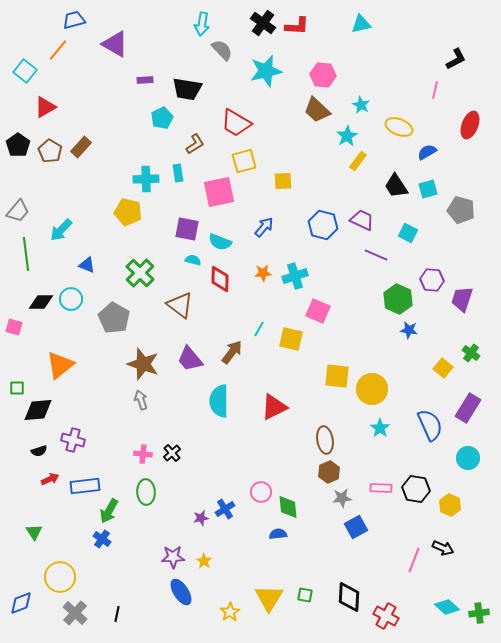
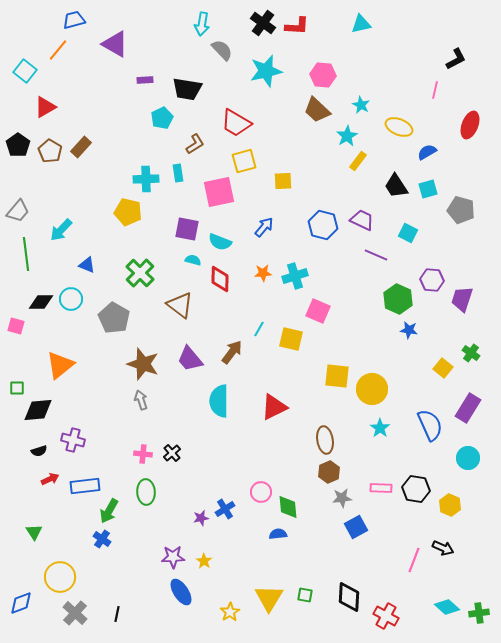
pink square at (14, 327): moved 2 px right, 1 px up
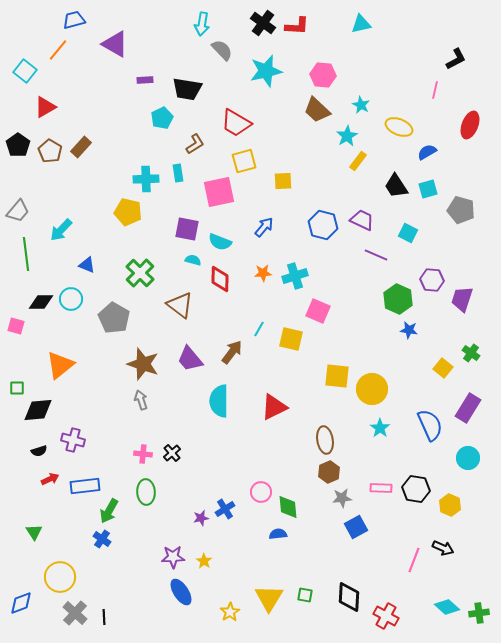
black line at (117, 614): moved 13 px left, 3 px down; rotated 14 degrees counterclockwise
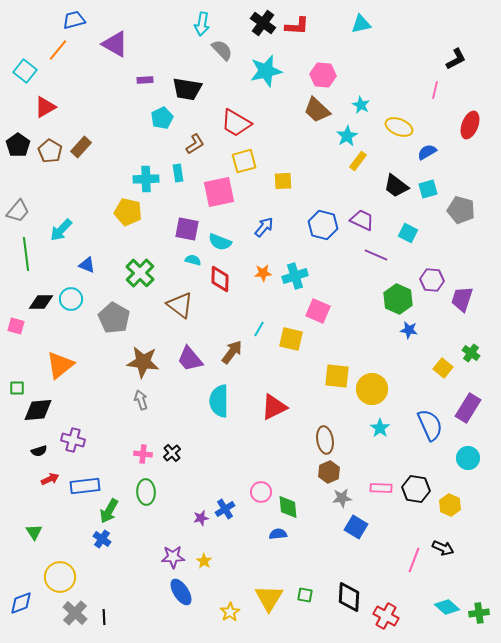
black trapezoid at (396, 186): rotated 20 degrees counterclockwise
brown star at (143, 364): moved 2 px up; rotated 12 degrees counterclockwise
blue square at (356, 527): rotated 30 degrees counterclockwise
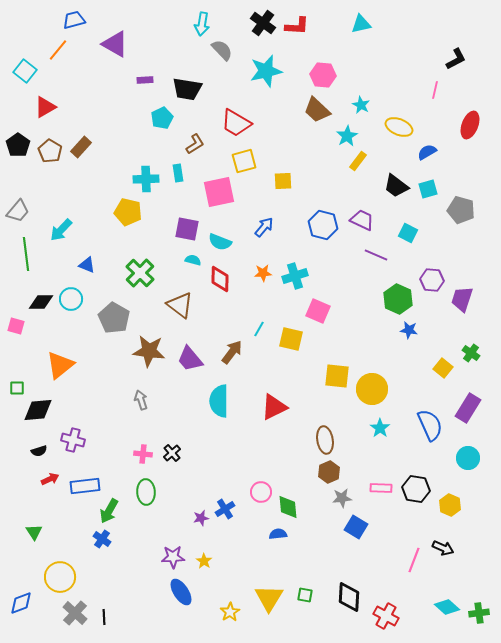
brown star at (143, 362): moved 6 px right, 11 px up
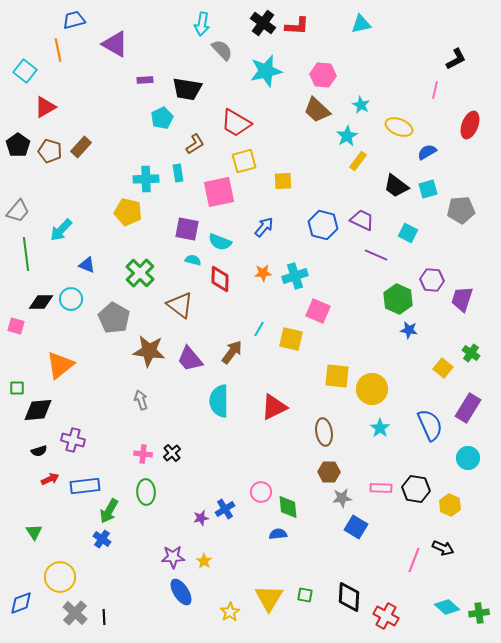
orange line at (58, 50): rotated 50 degrees counterclockwise
brown pentagon at (50, 151): rotated 15 degrees counterclockwise
gray pentagon at (461, 210): rotated 20 degrees counterclockwise
brown ellipse at (325, 440): moved 1 px left, 8 px up
brown hexagon at (329, 472): rotated 25 degrees clockwise
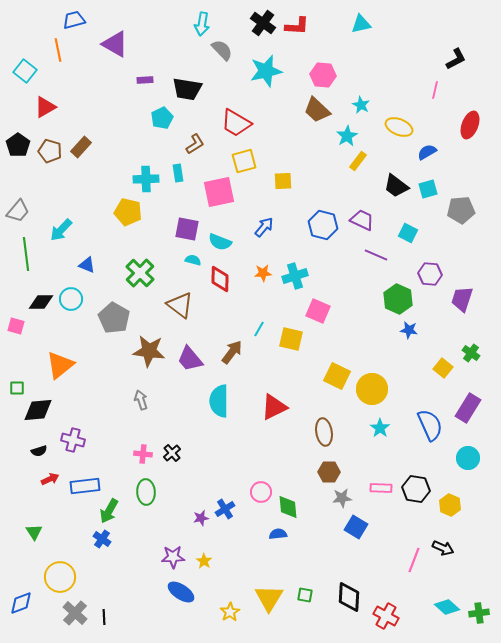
purple hexagon at (432, 280): moved 2 px left, 6 px up
yellow square at (337, 376): rotated 20 degrees clockwise
blue ellipse at (181, 592): rotated 24 degrees counterclockwise
